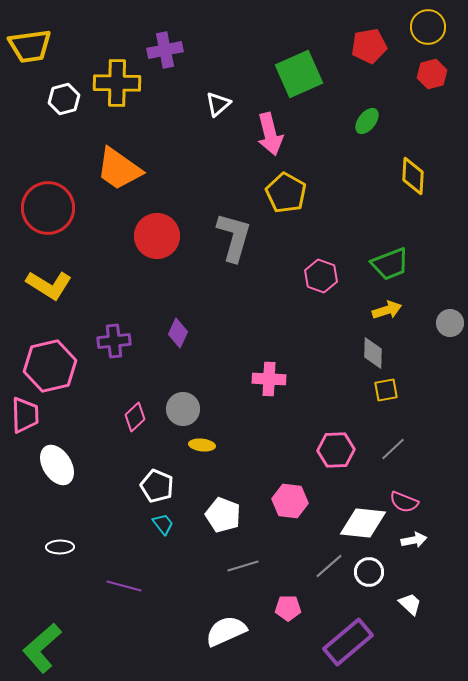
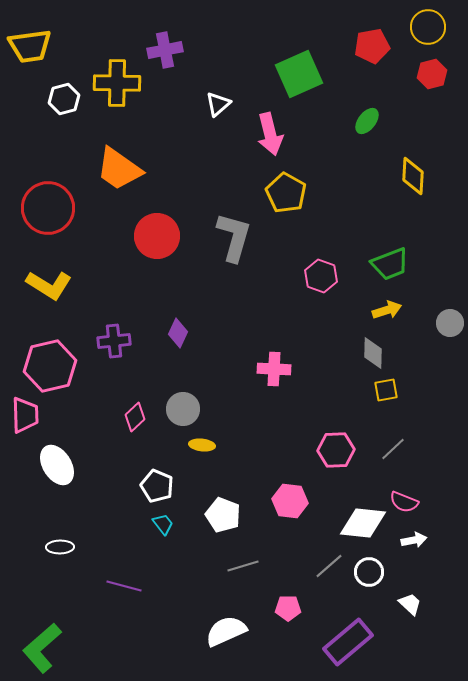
red pentagon at (369, 46): moved 3 px right
pink cross at (269, 379): moved 5 px right, 10 px up
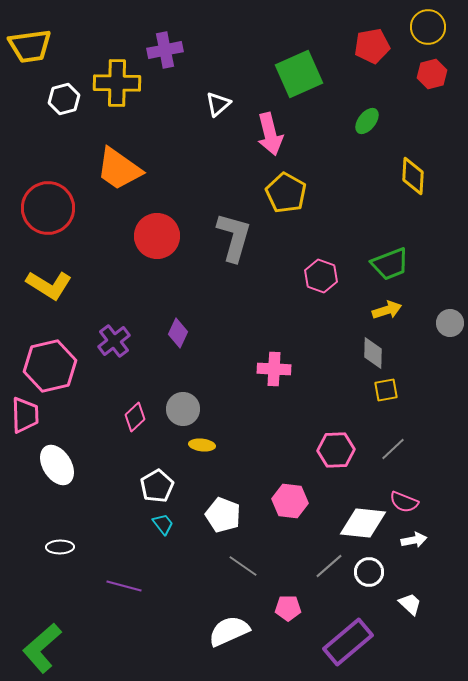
purple cross at (114, 341): rotated 32 degrees counterclockwise
white pentagon at (157, 486): rotated 20 degrees clockwise
gray line at (243, 566): rotated 52 degrees clockwise
white semicircle at (226, 631): moved 3 px right
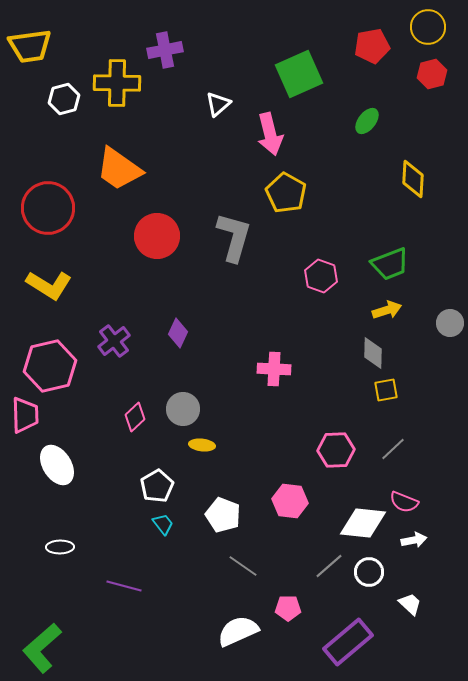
yellow diamond at (413, 176): moved 3 px down
white semicircle at (229, 631): moved 9 px right
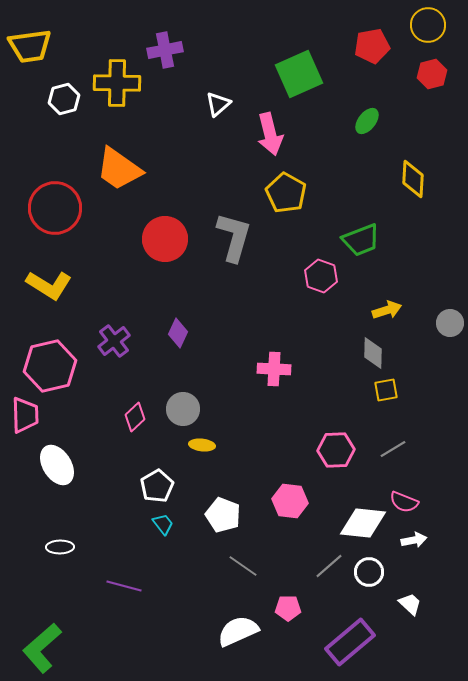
yellow circle at (428, 27): moved 2 px up
red circle at (48, 208): moved 7 px right
red circle at (157, 236): moved 8 px right, 3 px down
green trapezoid at (390, 264): moved 29 px left, 24 px up
gray line at (393, 449): rotated 12 degrees clockwise
purple rectangle at (348, 642): moved 2 px right
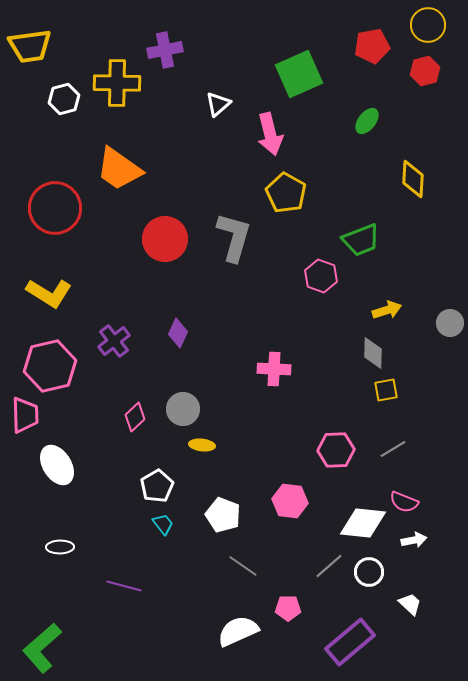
red hexagon at (432, 74): moved 7 px left, 3 px up
yellow L-shape at (49, 285): moved 8 px down
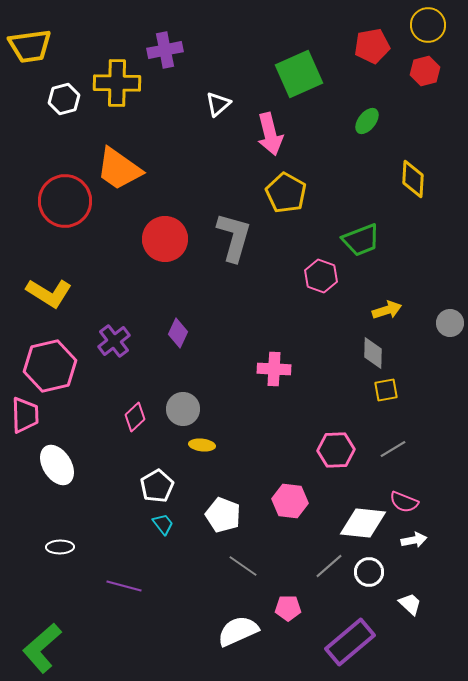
red circle at (55, 208): moved 10 px right, 7 px up
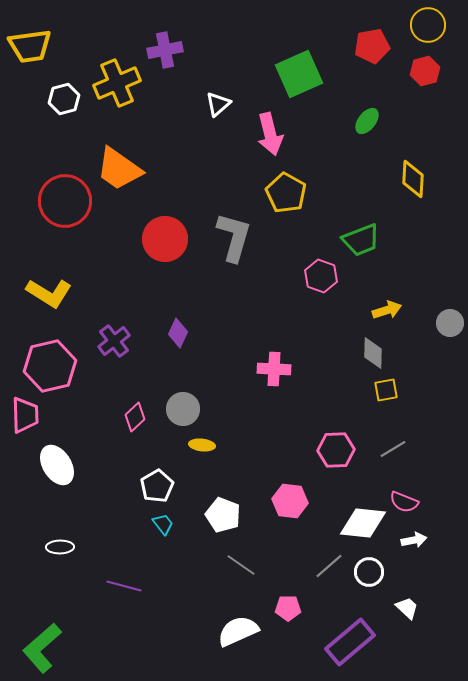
yellow cross at (117, 83): rotated 24 degrees counterclockwise
gray line at (243, 566): moved 2 px left, 1 px up
white trapezoid at (410, 604): moved 3 px left, 4 px down
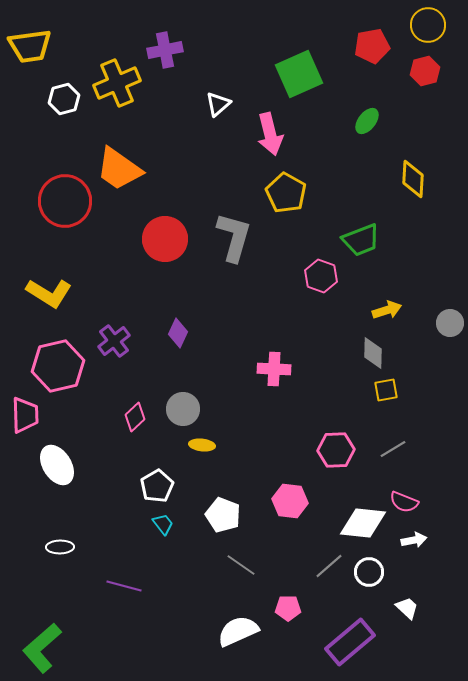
pink hexagon at (50, 366): moved 8 px right
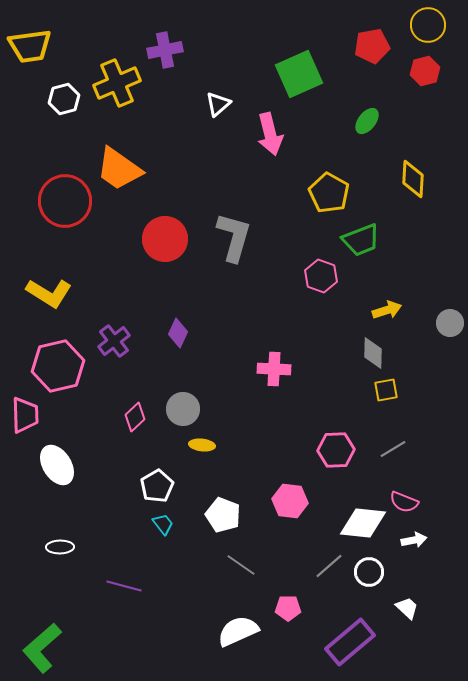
yellow pentagon at (286, 193): moved 43 px right
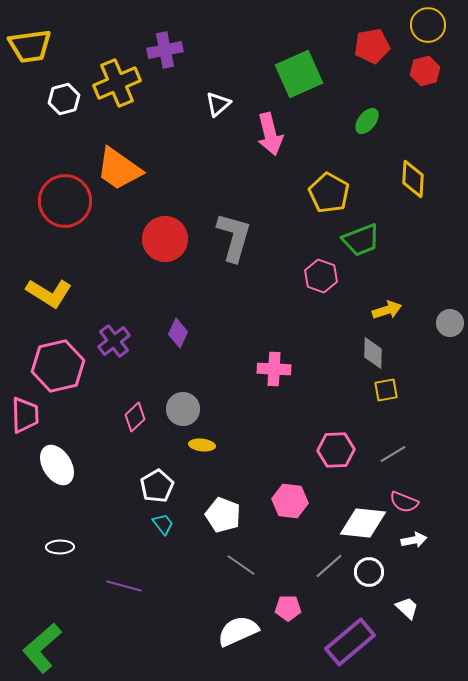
gray line at (393, 449): moved 5 px down
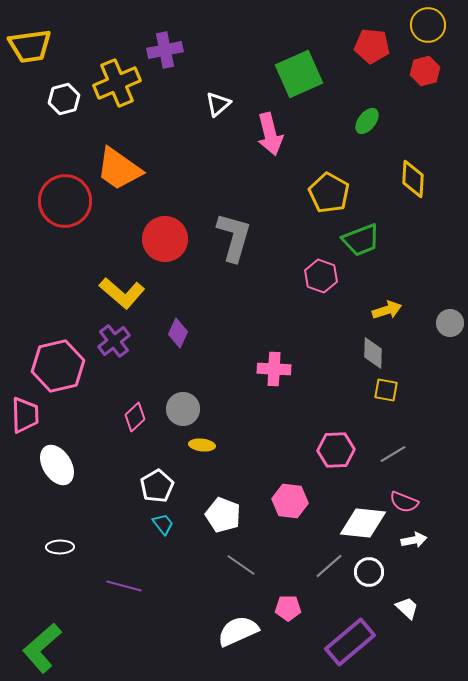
red pentagon at (372, 46): rotated 16 degrees clockwise
yellow L-shape at (49, 293): moved 73 px right; rotated 9 degrees clockwise
yellow square at (386, 390): rotated 20 degrees clockwise
